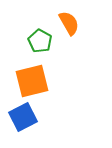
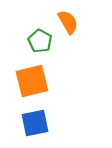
orange semicircle: moved 1 px left, 1 px up
blue square: moved 12 px right, 6 px down; rotated 16 degrees clockwise
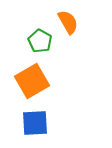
orange square: rotated 16 degrees counterclockwise
blue square: rotated 8 degrees clockwise
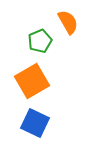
green pentagon: rotated 20 degrees clockwise
blue square: rotated 28 degrees clockwise
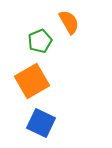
orange semicircle: moved 1 px right
blue square: moved 6 px right
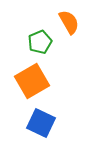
green pentagon: moved 1 px down
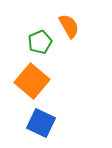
orange semicircle: moved 4 px down
orange square: rotated 20 degrees counterclockwise
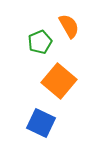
orange square: moved 27 px right
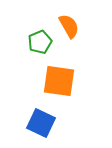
orange square: rotated 32 degrees counterclockwise
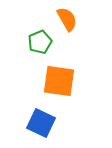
orange semicircle: moved 2 px left, 7 px up
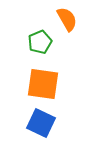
orange square: moved 16 px left, 3 px down
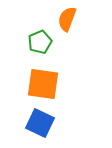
orange semicircle: rotated 130 degrees counterclockwise
blue square: moved 1 px left
